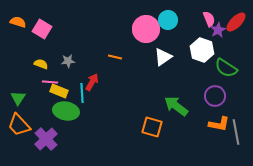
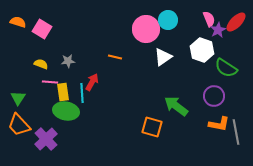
yellow rectangle: moved 4 px right, 1 px down; rotated 60 degrees clockwise
purple circle: moved 1 px left
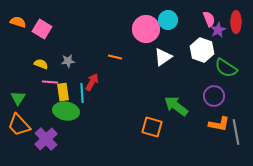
red ellipse: rotated 45 degrees counterclockwise
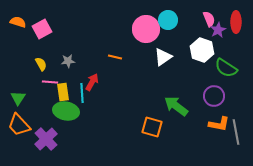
pink square: rotated 30 degrees clockwise
yellow semicircle: rotated 40 degrees clockwise
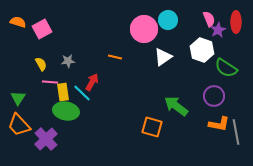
pink circle: moved 2 px left
cyan line: rotated 42 degrees counterclockwise
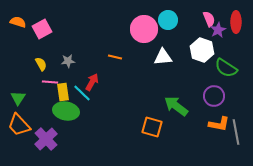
white triangle: rotated 30 degrees clockwise
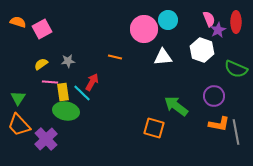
yellow semicircle: rotated 96 degrees counterclockwise
green semicircle: moved 10 px right, 1 px down; rotated 10 degrees counterclockwise
orange square: moved 2 px right, 1 px down
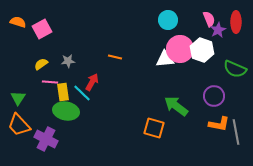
pink circle: moved 36 px right, 20 px down
white triangle: moved 2 px right, 2 px down
green semicircle: moved 1 px left
purple cross: rotated 20 degrees counterclockwise
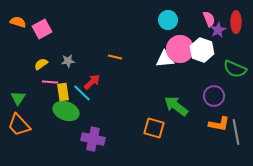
red arrow: rotated 18 degrees clockwise
green ellipse: rotated 10 degrees clockwise
purple cross: moved 47 px right; rotated 15 degrees counterclockwise
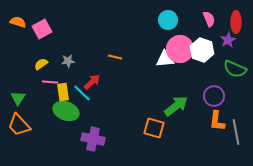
purple star: moved 10 px right, 10 px down
green arrow: rotated 105 degrees clockwise
orange L-shape: moved 2 px left, 3 px up; rotated 85 degrees clockwise
